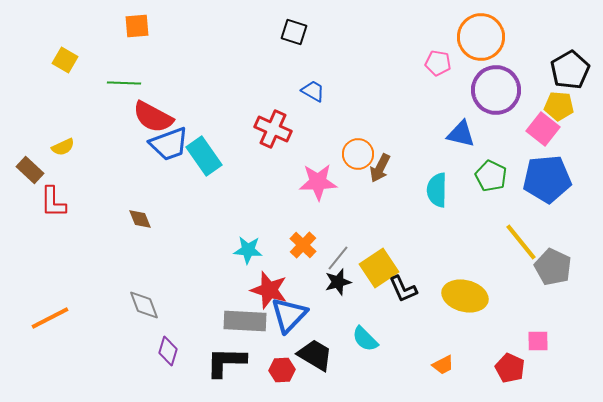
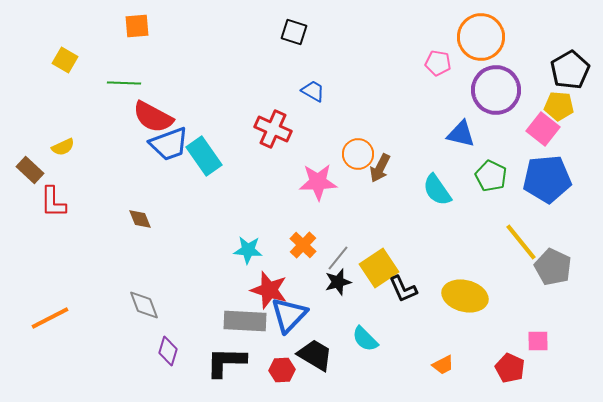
cyan semicircle at (437, 190): rotated 36 degrees counterclockwise
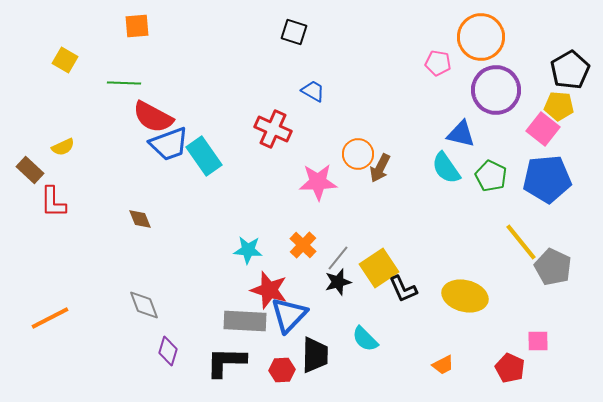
cyan semicircle at (437, 190): moved 9 px right, 22 px up
black trapezoid at (315, 355): rotated 60 degrees clockwise
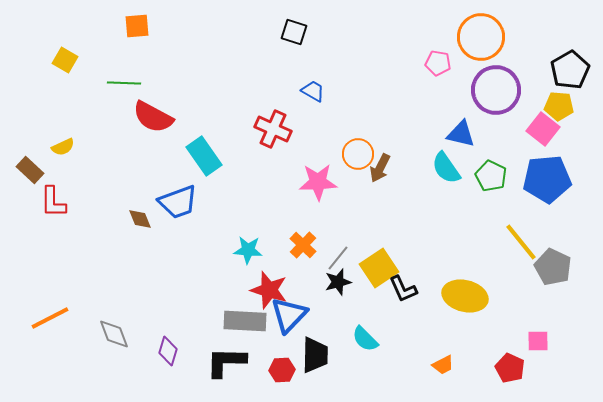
blue trapezoid at (169, 144): moved 9 px right, 58 px down
gray diamond at (144, 305): moved 30 px left, 29 px down
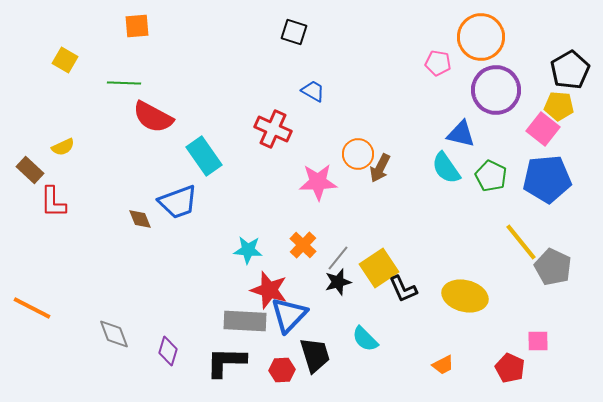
orange line at (50, 318): moved 18 px left, 10 px up; rotated 54 degrees clockwise
black trapezoid at (315, 355): rotated 18 degrees counterclockwise
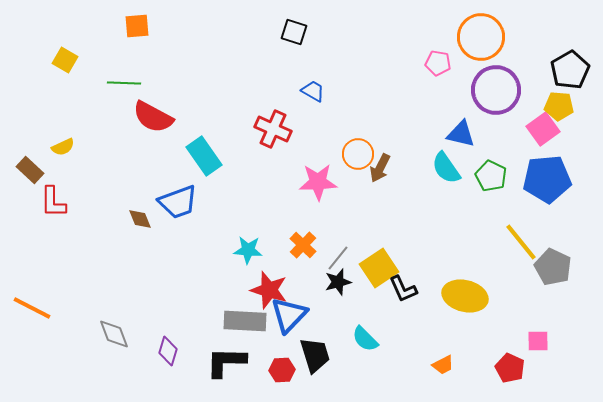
pink square at (543, 129): rotated 16 degrees clockwise
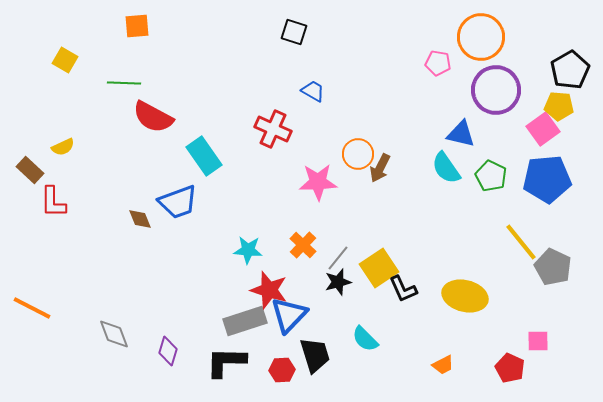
gray rectangle at (245, 321): rotated 21 degrees counterclockwise
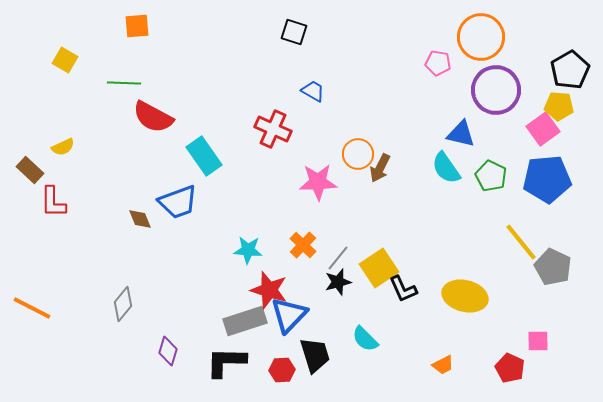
gray diamond at (114, 334): moved 9 px right, 30 px up; rotated 60 degrees clockwise
